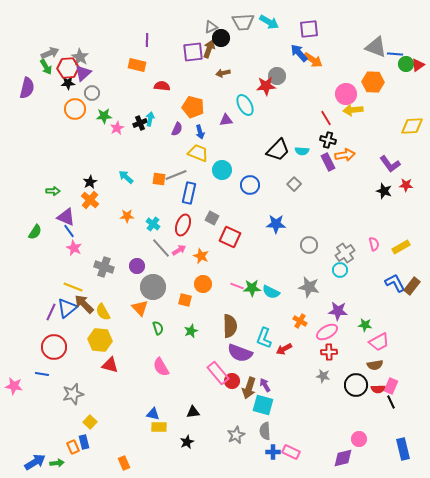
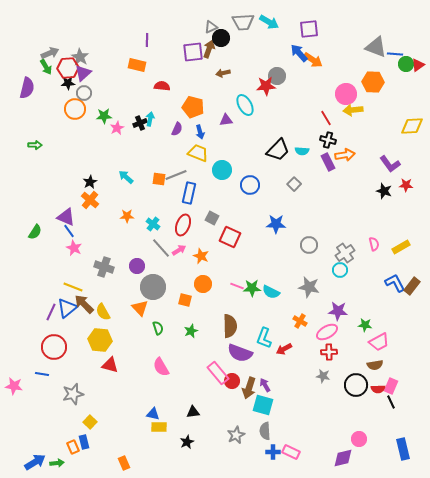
gray circle at (92, 93): moved 8 px left
green arrow at (53, 191): moved 18 px left, 46 px up
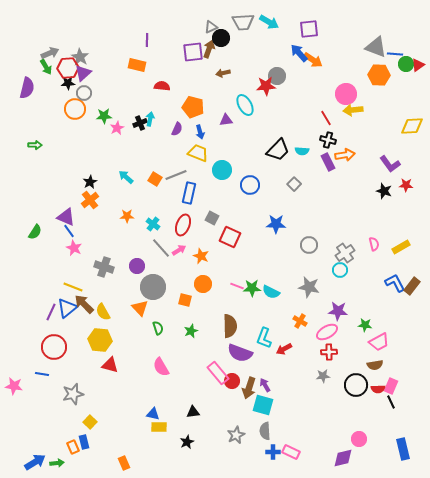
orange hexagon at (373, 82): moved 6 px right, 7 px up
orange square at (159, 179): moved 4 px left; rotated 24 degrees clockwise
orange cross at (90, 200): rotated 12 degrees clockwise
gray star at (323, 376): rotated 16 degrees counterclockwise
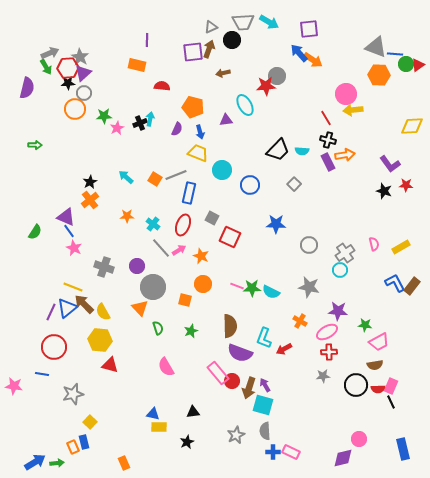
black circle at (221, 38): moved 11 px right, 2 px down
pink semicircle at (161, 367): moved 5 px right
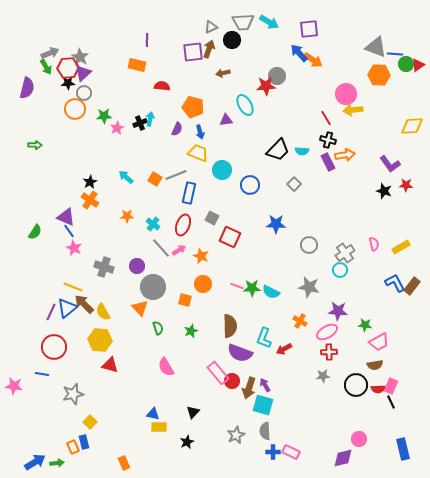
orange cross at (90, 200): rotated 18 degrees counterclockwise
black triangle at (193, 412): rotated 40 degrees counterclockwise
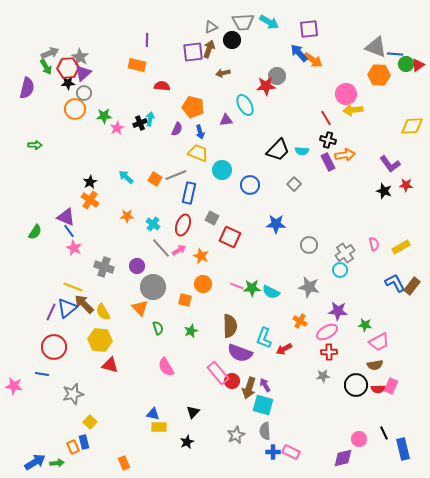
black line at (391, 402): moved 7 px left, 31 px down
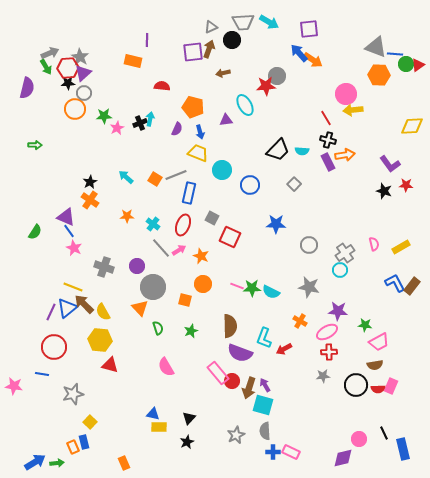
orange rectangle at (137, 65): moved 4 px left, 4 px up
black triangle at (193, 412): moved 4 px left, 6 px down
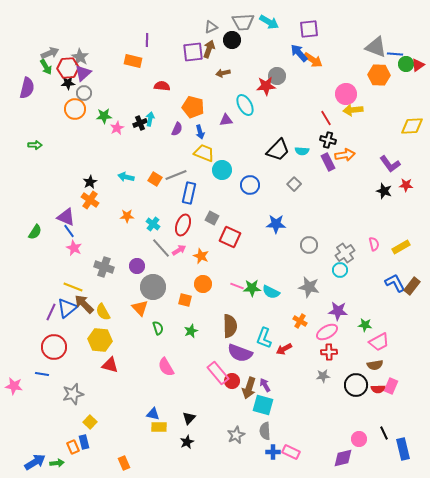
yellow trapezoid at (198, 153): moved 6 px right
cyan arrow at (126, 177): rotated 28 degrees counterclockwise
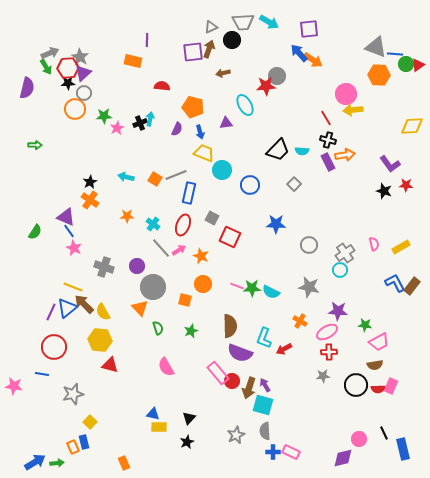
purple triangle at (226, 120): moved 3 px down
